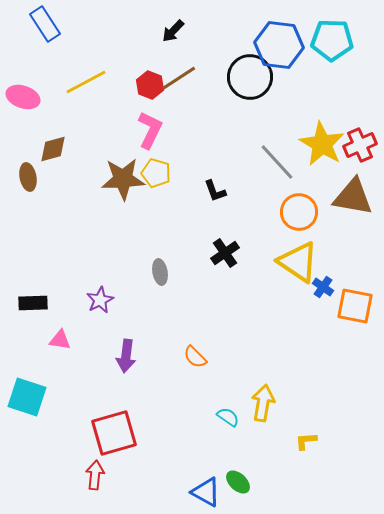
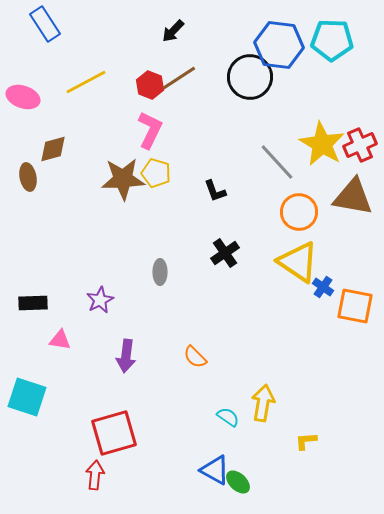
gray ellipse: rotated 10 degrees clockwise
blue triangle: moved 9 px right, 22 px up
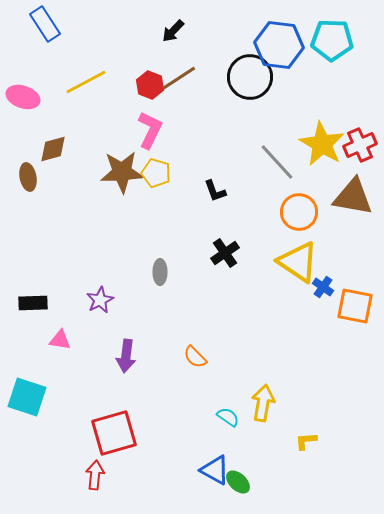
brown star: moved 1 px left, 7 px up
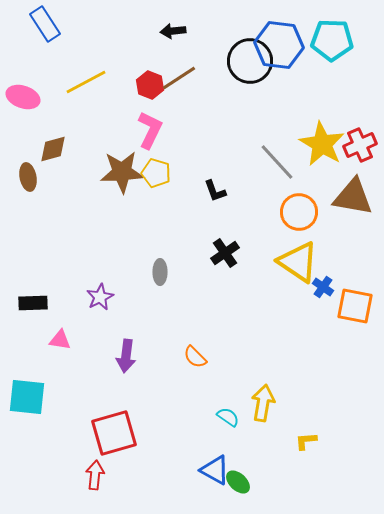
black arrow: rotated 40 degrees clockwise
black circle: moved 16 px up
purple star: moved 3 px up
cyan square: rotated 12 degrees counterclockwise
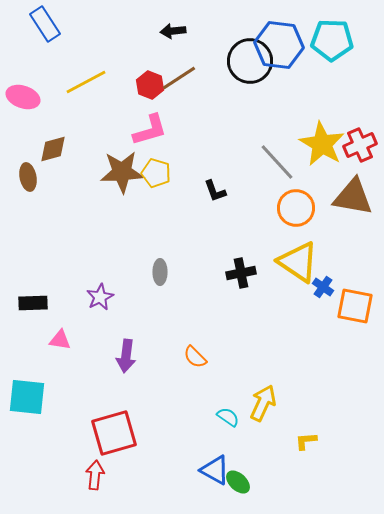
pink L-shape: rotated 48 degrees clockwise
orange circle: moved 3 px left, 4 px up
black cross: moved 16 px right, 20 px down; rotated 24 degrees clockwise
yellow arrow: rotated 15 degrees clockwise
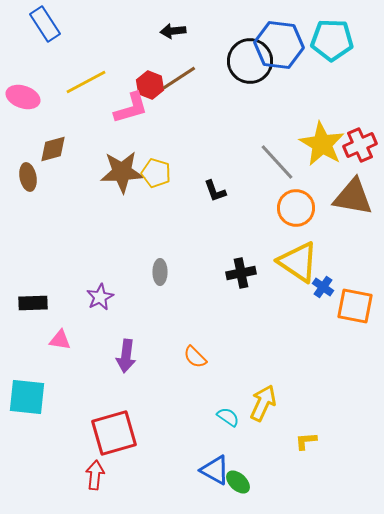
pink L-shape: moved 19 px left, 22 px up
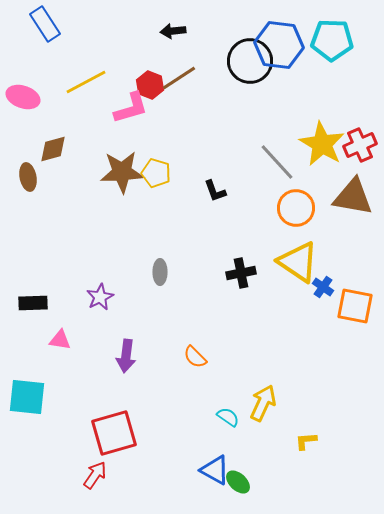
red arrow: rotated 28 degrees clockwise
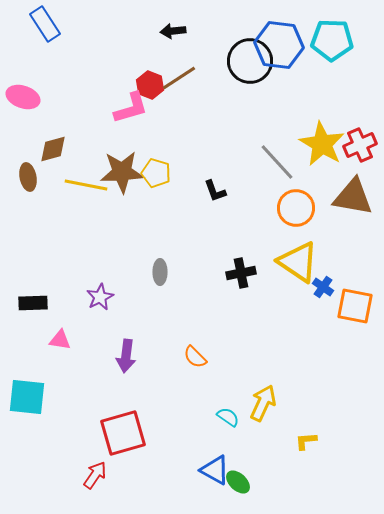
yellow line: moved 103 px down; rotated 39 degrees clockwise
red square: moved 9 px right
